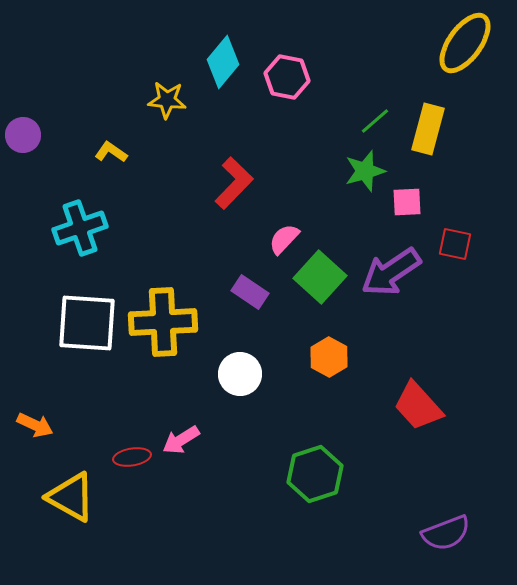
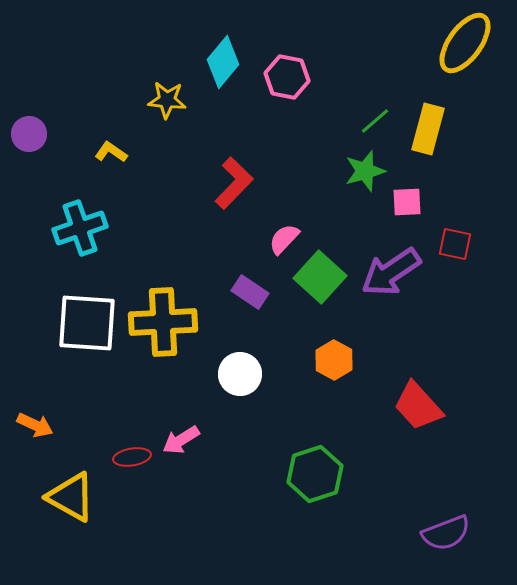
purple circle: moved 6 px right, 1 px up
orange hexagon: moved 5 px right, 3 px down
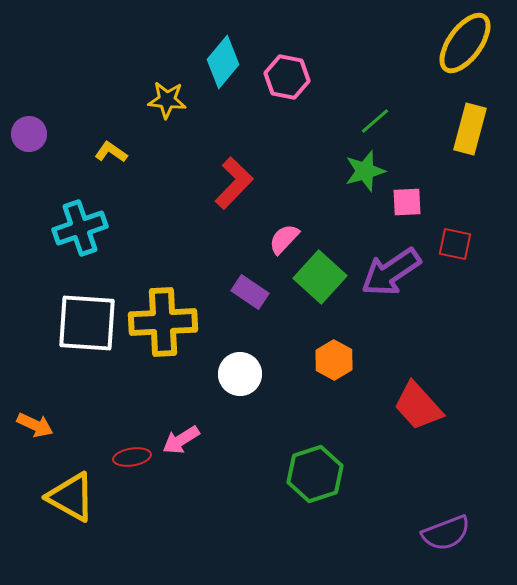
yellow rectangle: moved 42 px right
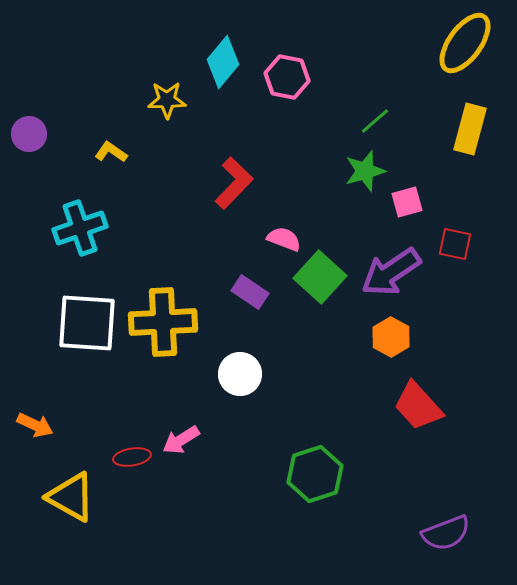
yellow star: rotated 6 degrees counterclockwise
pink square: rotated 12 degrees counterclockwise
pink semicircle: rotated 68 degrees clockwise
orange hexagon: moved 57 px right, 23 px up
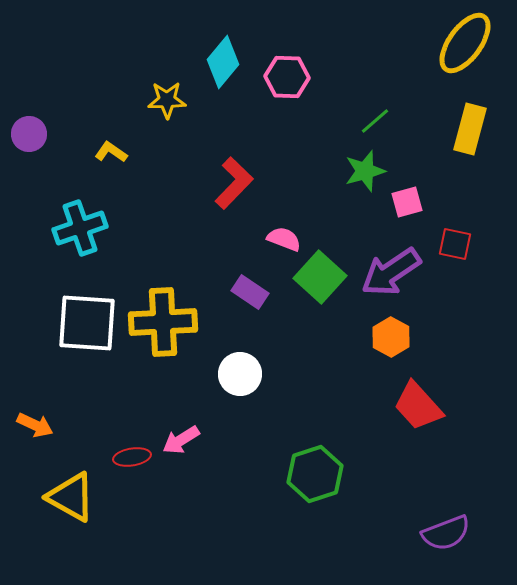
pink hexagon: rotated 9 degrees counterclockwise
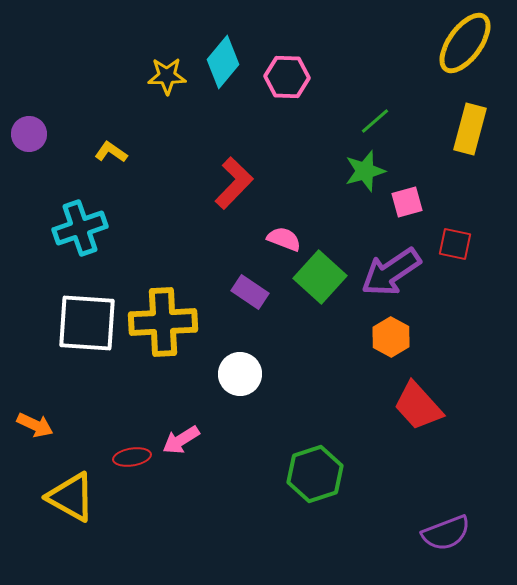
yellow star: moved 24 px up
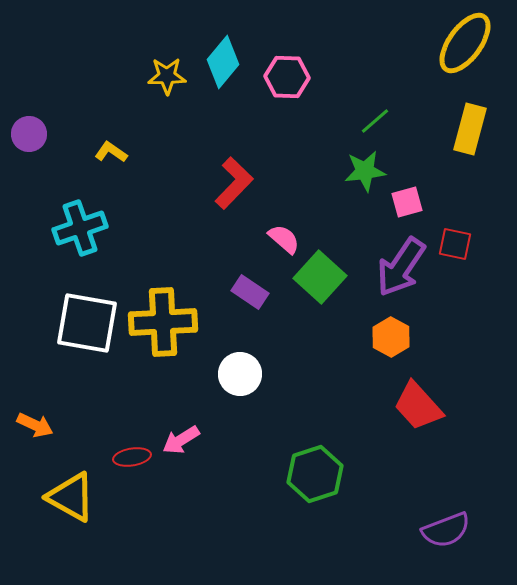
green star: rotated 9 degrees clockwise
pink semicircle: rotated 20 degrees clockwise
purple arrow: moved 10 px right, 5 px up; rotated 22 degrees counterclockwise
white square: rotated 6 degrees clockwise
purple semicircle: moved 3 px up
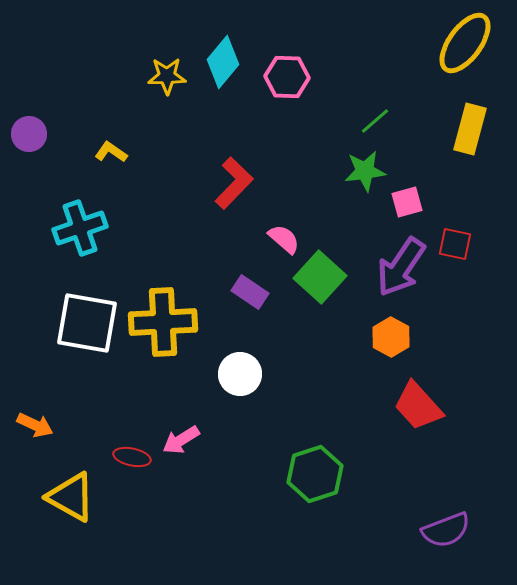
red ellipse: rotated 21 degrees clockwise
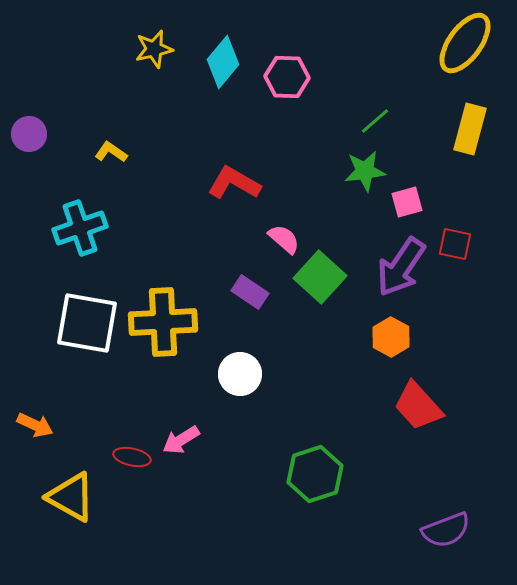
yellow star: moved 13 px left, 27 px up; rotated 12 degrees counterclockwise
red L-shape: rotated 104 degrees counterclockwise
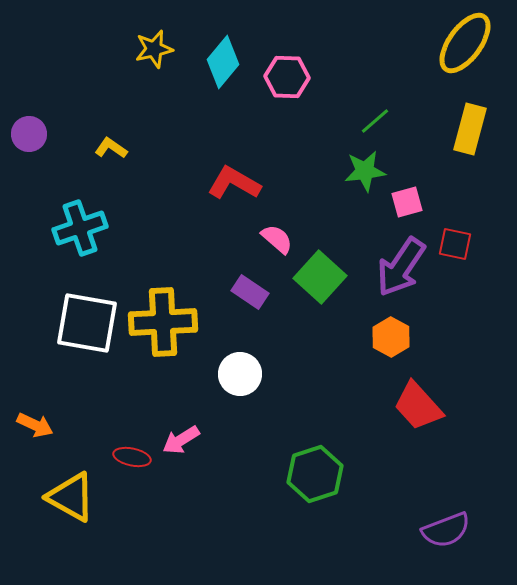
yellow L-shape: moved 4 px up
pink semicircle: moved 7 px left
